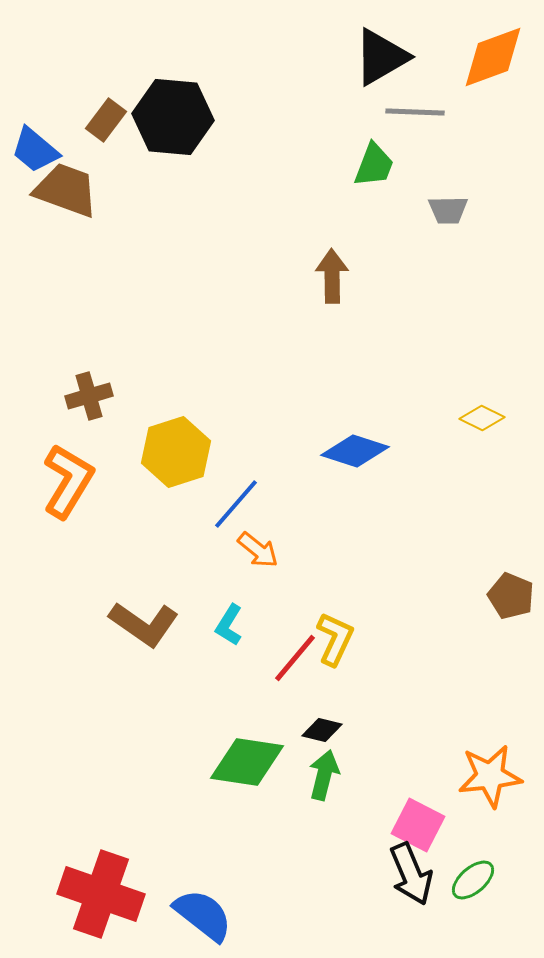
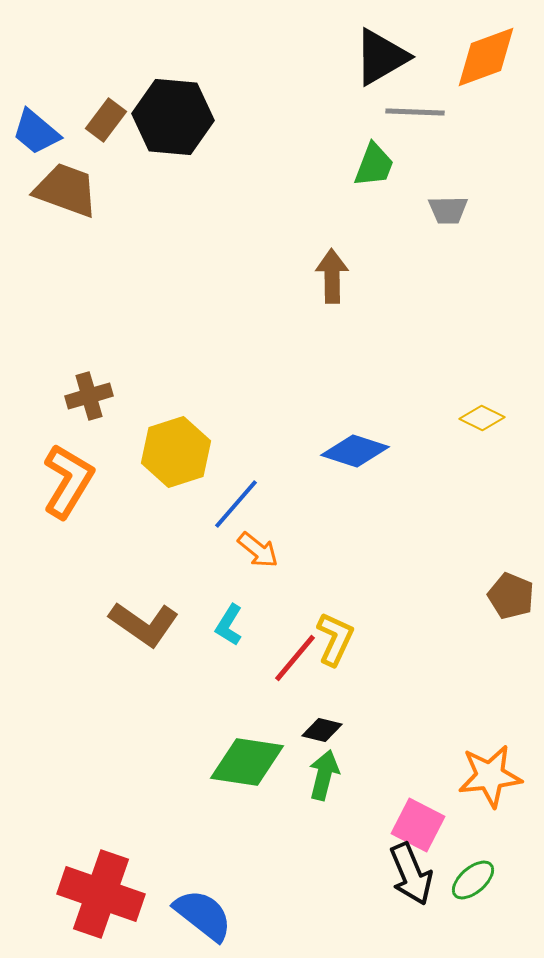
orange diamond: moved 7 px left
blue trapezoid: moved 1 px right, 18 px up
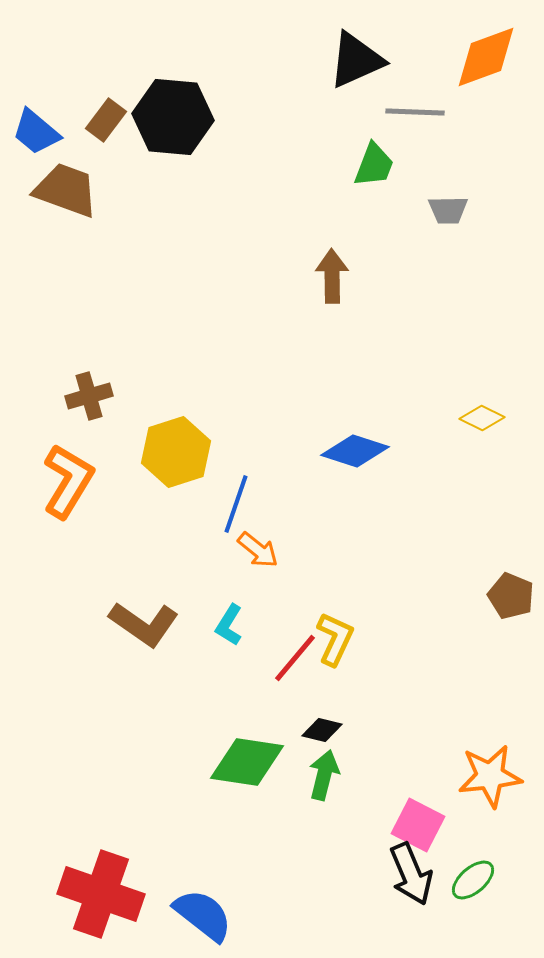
black triangle: moved 25 px left, 3 px down; rotated 6 degrees clockwise
blue line: rotated 22 degrees counterclockwise
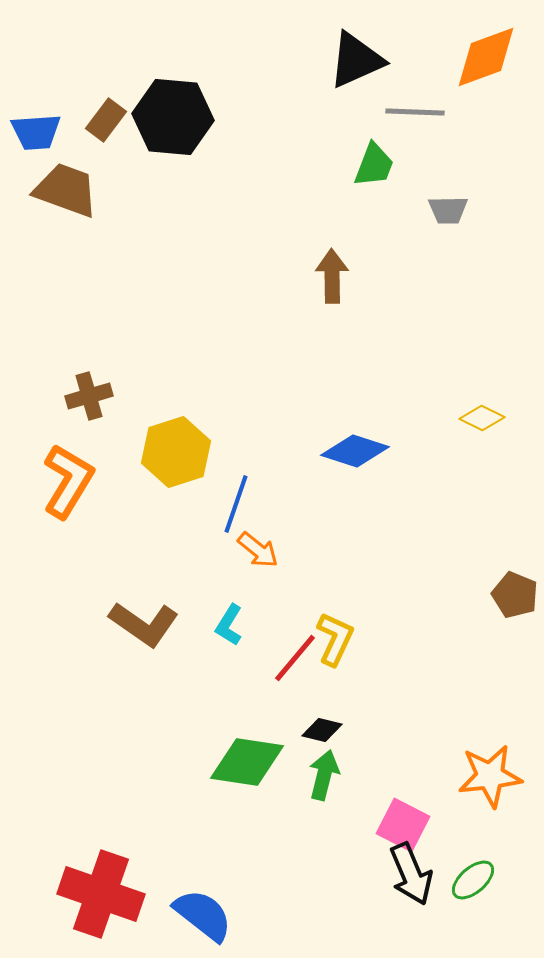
blue trapezoid: rotated 44 degrees counterclockwise
brown pentagon: moved 4 px right, 1 px up
pink square: moved 15 px left
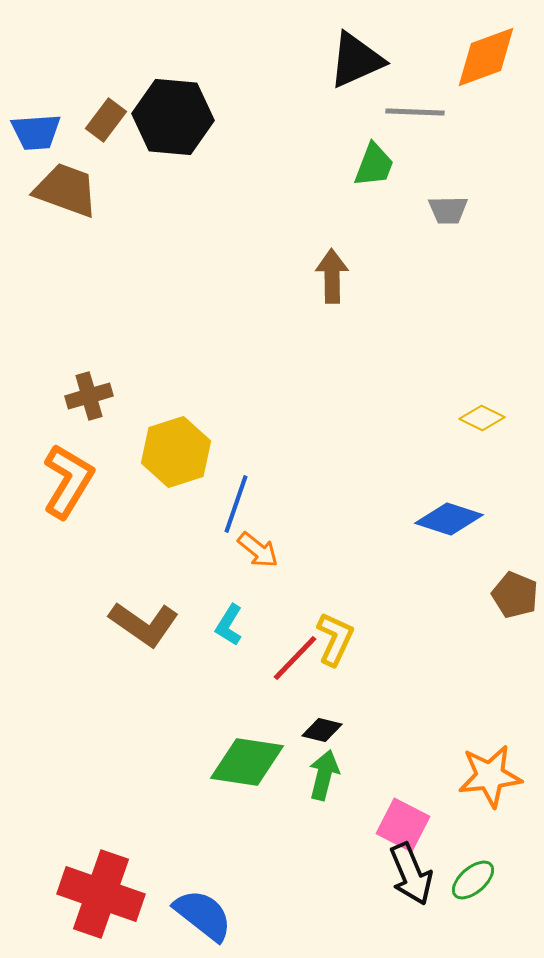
blue diamond: moved 94 px right, 68 px down
red line: rotated 4 degrees clockwise
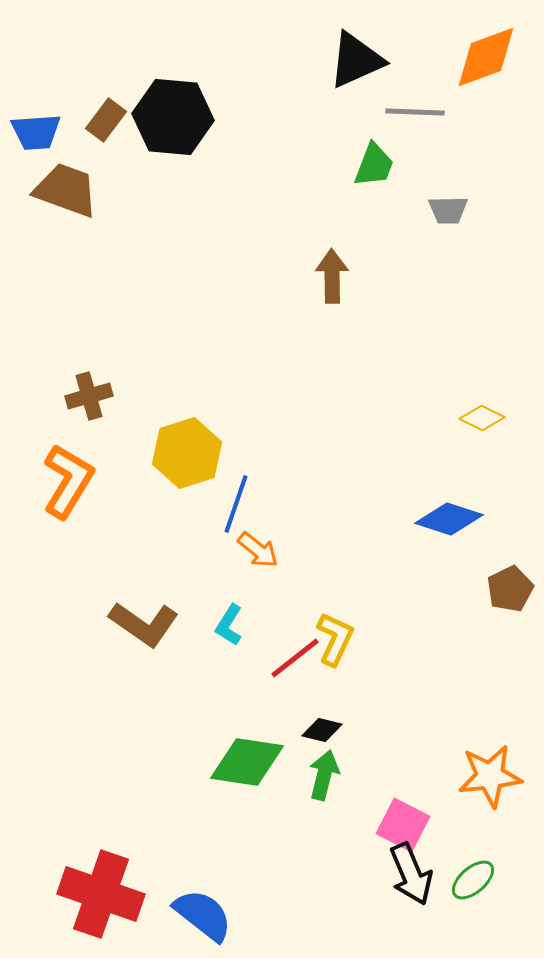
yellow hexagon: moved 11 px right, 1 px down
brown pentagon: moved 5 px left, 6 px up; rotated 24 degrees clockwise
red line: rotated 8 degrees clockwise
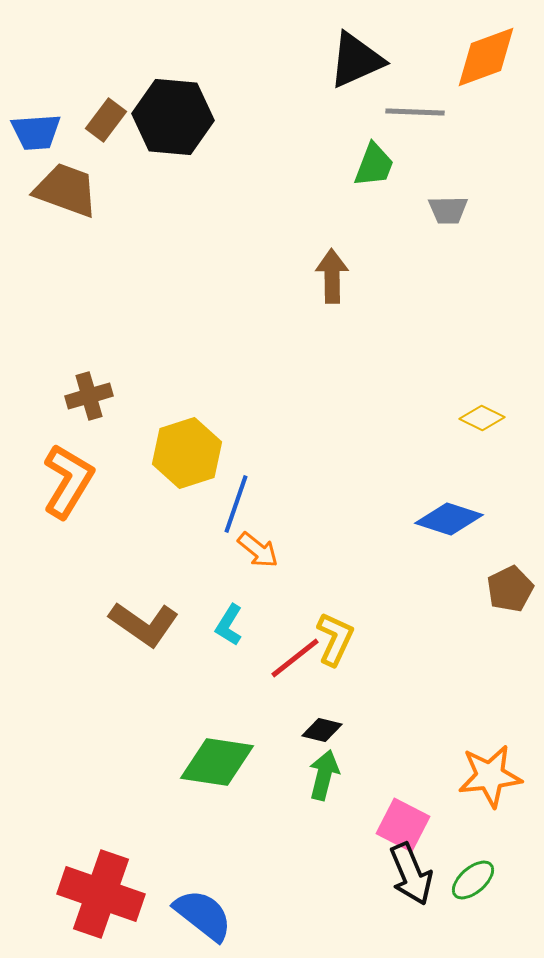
green diamond: moved 30 px left
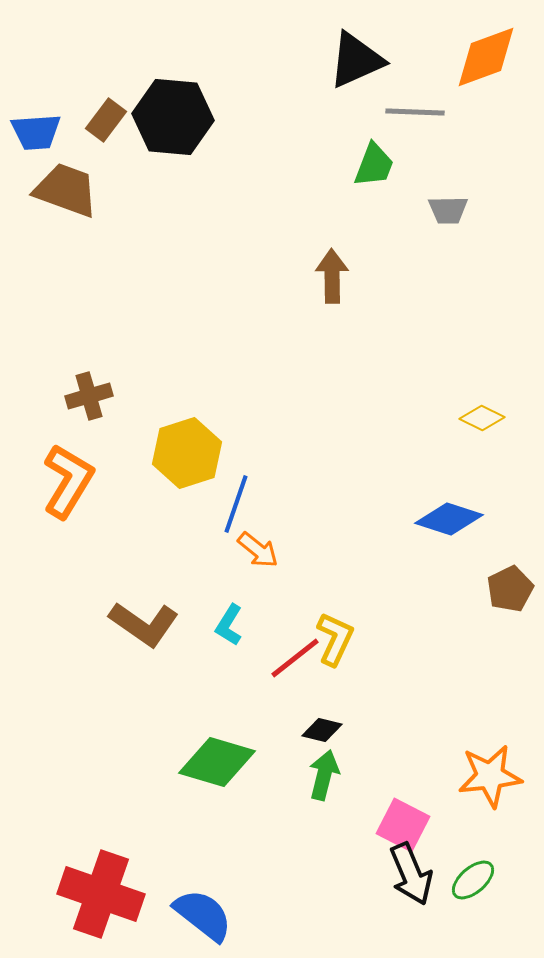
green diamond: rotated 8 degrees clockwise
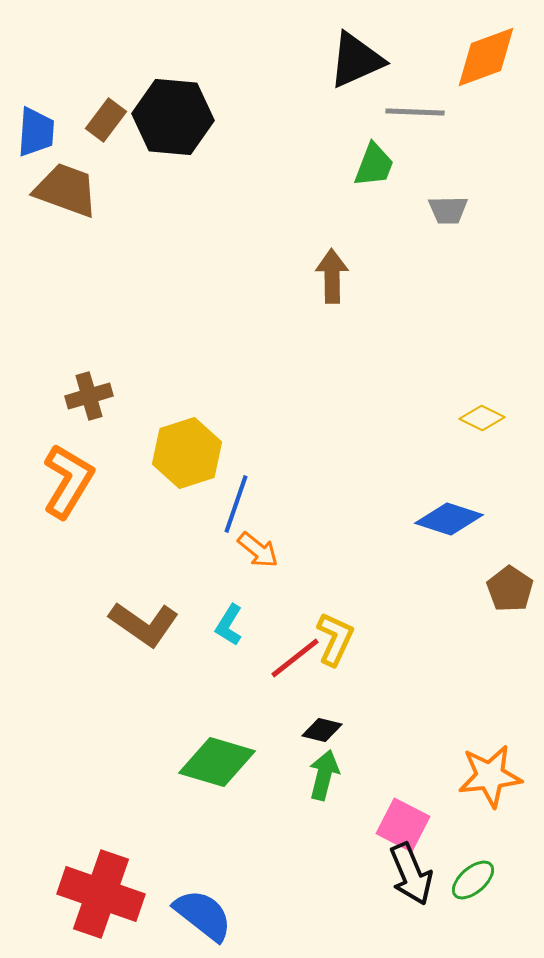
blue trapezoid: rotated 82 degrees counterclockwise
brown pentagon: rotated 12 degrees counterclockwise
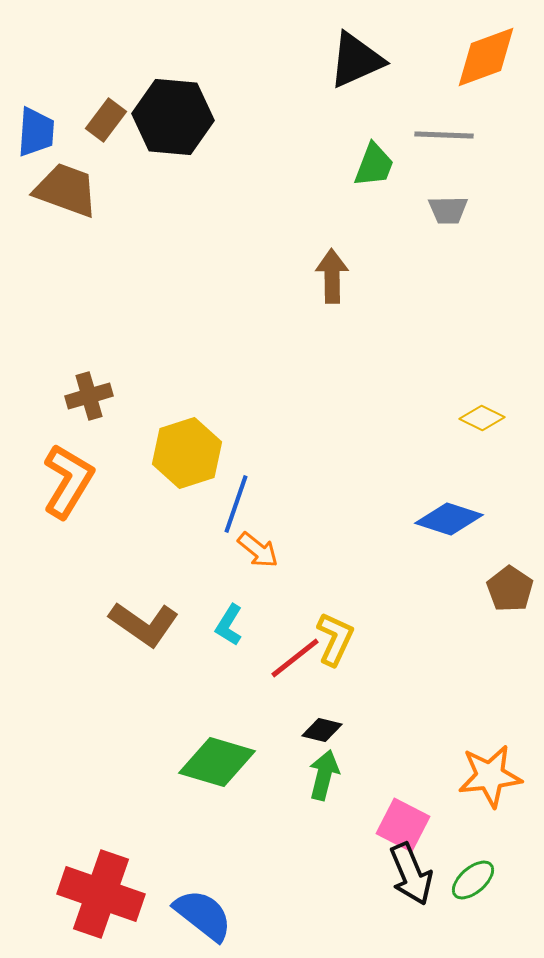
gray line: moved 29 px right, 23 px down
